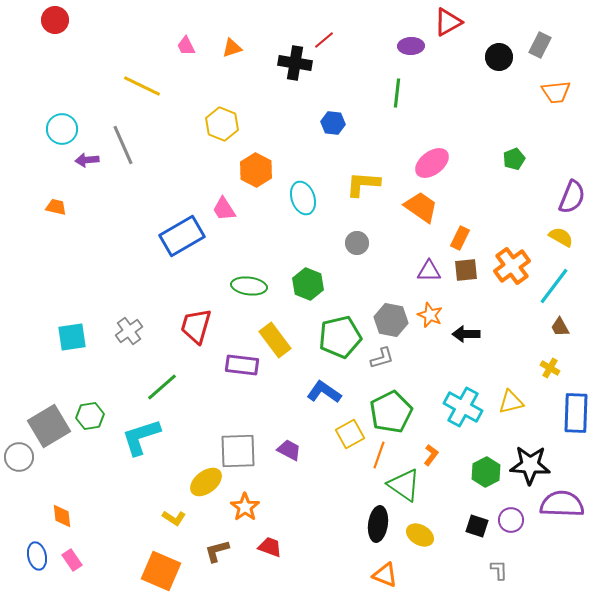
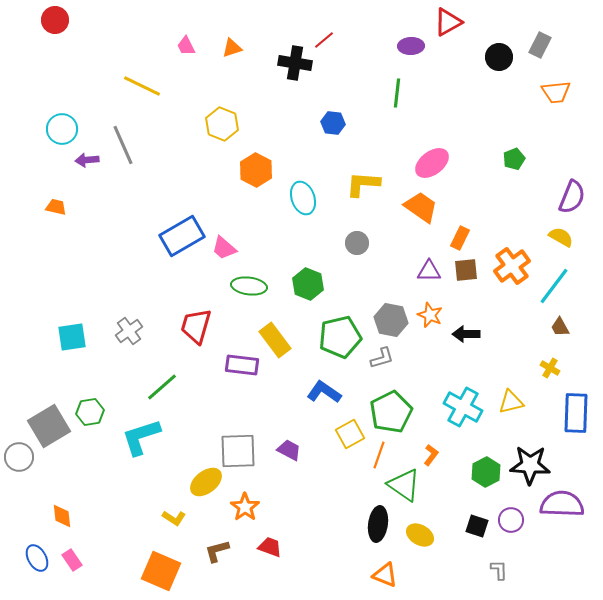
pink trapezoid at (224, 209): moved 39 px down; rotated 16 degrees counterclockwise
green hexagon at (90, 416): moved 4 px up
blue ellipse at (37, 556): moved 2 px down; rotated 16 degrees counterclockwise
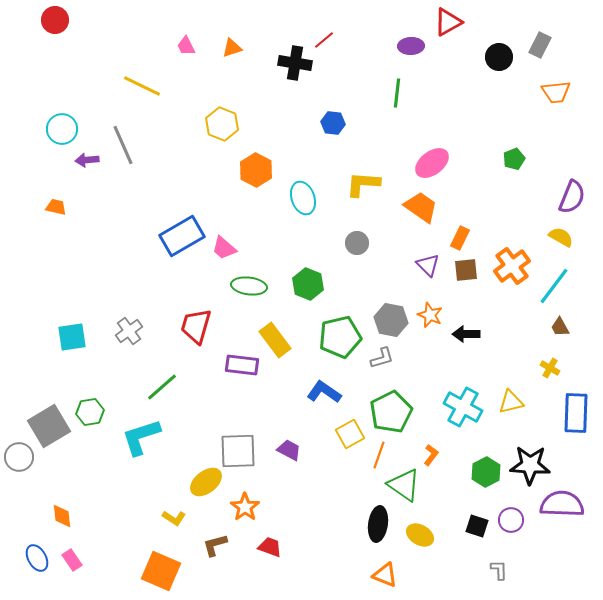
purple triangle at (429, 271): moved 1 px left, 6 px up; rotated 45 degrees clockwise
brown L-shape at (217, 551): moved 2 px left, 6 px up
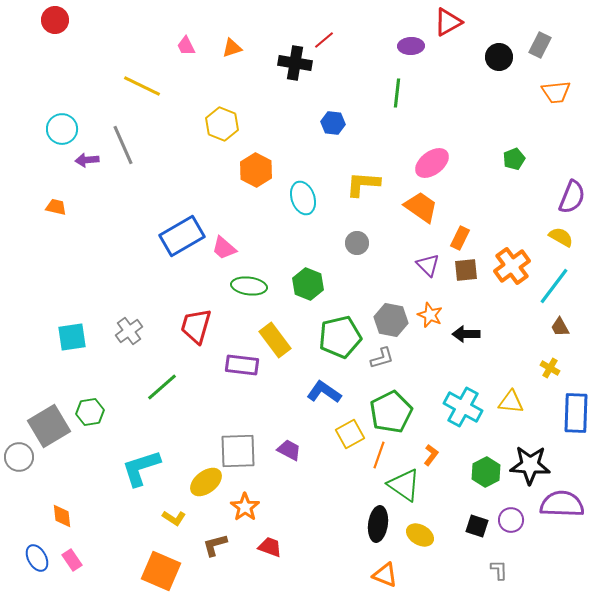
yellow triangle at (511, 402): rotated 20 degrees clockwise
cyan L-shape at (141, 437): moved 31 px down
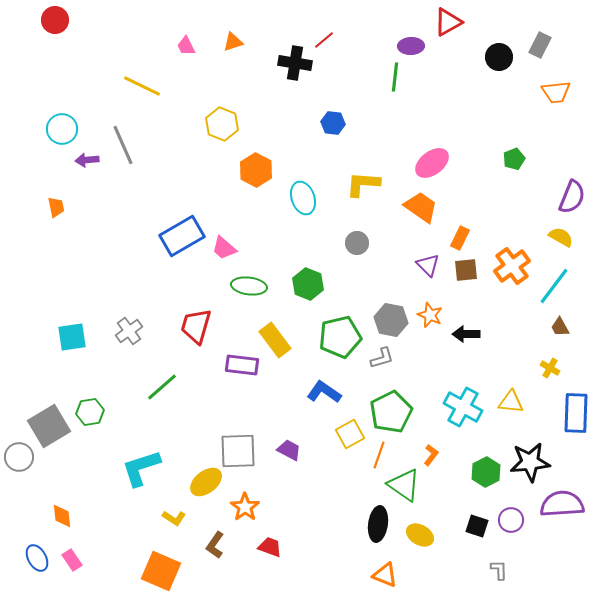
orange triangle at (232, 48): moved 1 px right, 6 px up
green line at (397, 93): moved 2 px left, 16 px up
orange trapezoid at (56, 207): rotated 65 degrees clockwise
black star at (530, 465): moved 3 px up; rotated 9 degrees counterclockwise
purple semicircle at (562, 504): rotated 6 degrees counterclockwise
brown L-shape at (215, 545): rotated 40 degrees counterclockwise
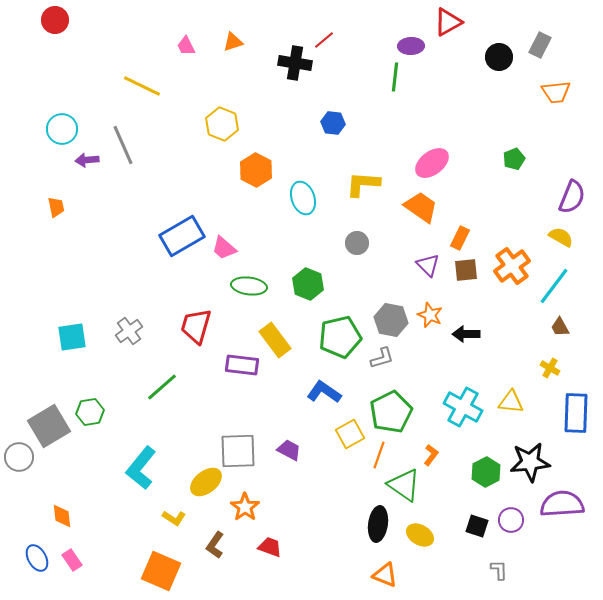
cyan L-shape at (141, 468): rotated 33 degrees counterclockwise
